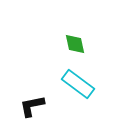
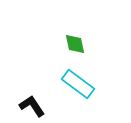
black L-shape: rotated 68 degrees clockwise
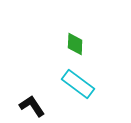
green diamond: rotated 15 degrees clockwise
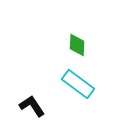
green diamond: moved 2 px right, 1 px down
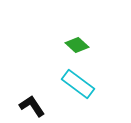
green diamond: rotated 50 degrees counterclockwise
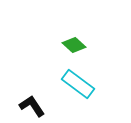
green diamond: moved 3 px left
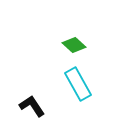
cyan rectangle: rotated 24 degrees clockwise
